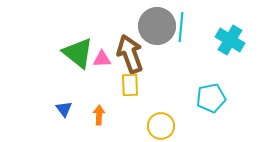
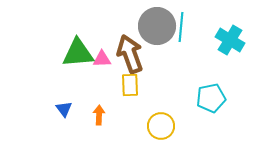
green triangle: rotated 44 degrees counterclockwise
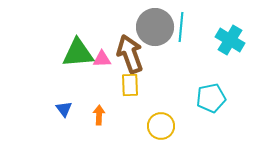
gray circle: moved 2 px left, 1 px down
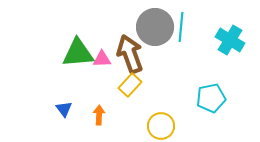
yellow rectangle: rotated 45 degrees clockwise
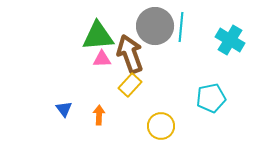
gray circle: moved 1 px up
green triangle: moved 20 px right, 17 px up
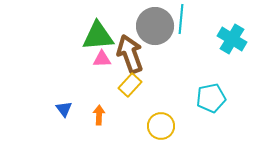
cyan line: moved 8 px up
cyan cross: moved 2 px right, 1 px up
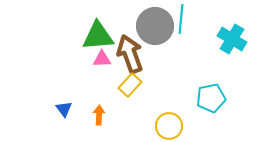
yellow circle: moved 8 px right
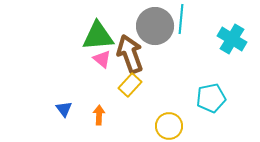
pink triangle: rotated 42 degrees clockwise
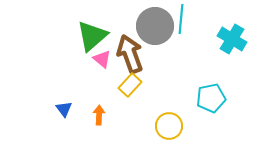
green triangle: moved 6 px left; rotated 36 degrees counterclockwise
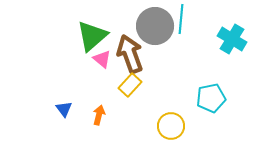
orange arrow: rotated 12 degrees clockwise
yellow circle: moved 2 px right
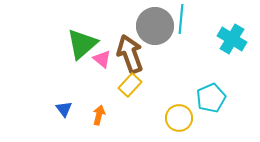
green triangle: moved 10 px left, 8 px down
cyan pentagon: rotated 12 degrees counterclockwise
yellow circle: moved 8 px right, 8 px up
